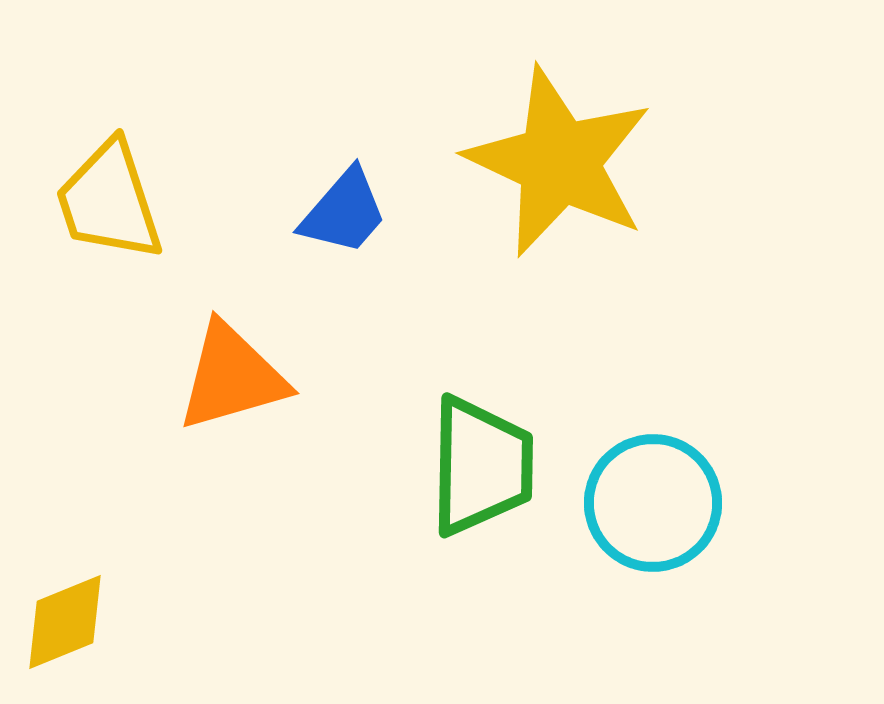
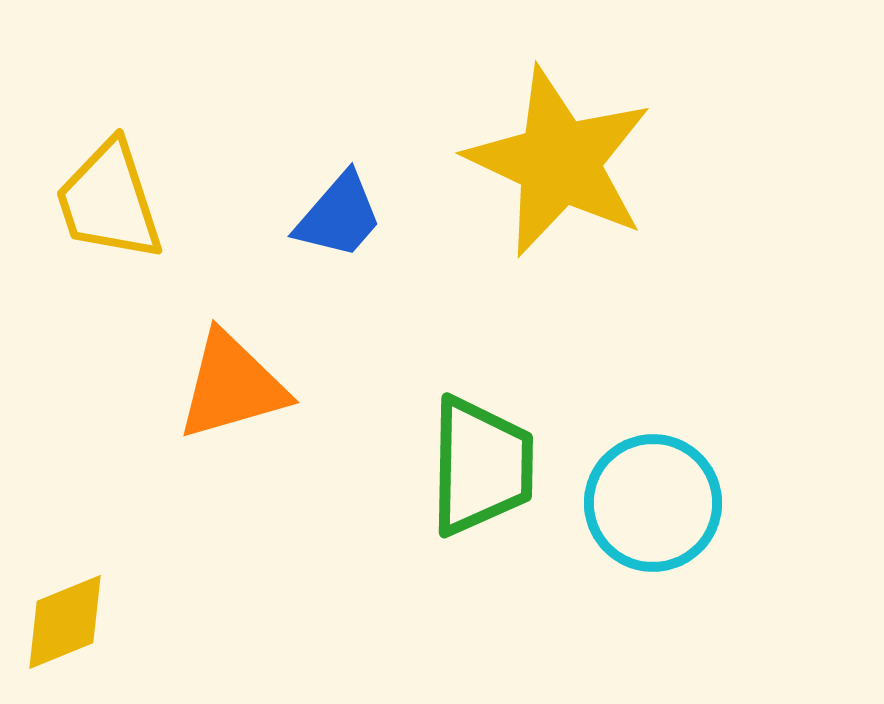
blue trapezoid: moved 5 px left, 4 px down
orange triangle: moved 9 px down
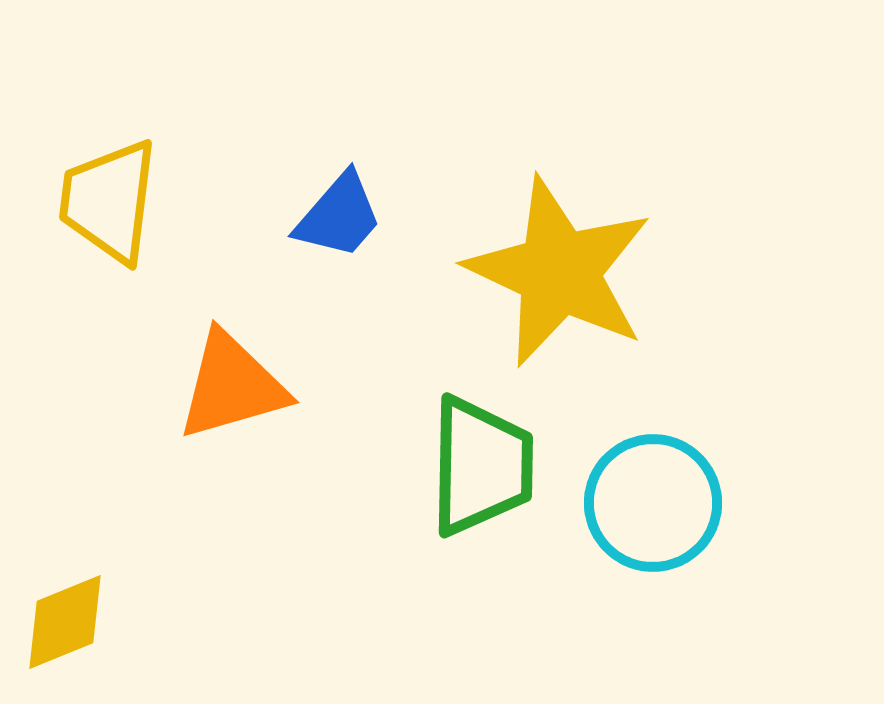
yellow star: moved 110 px down
yellow trapezoid: rotated 25 degrees clockwise
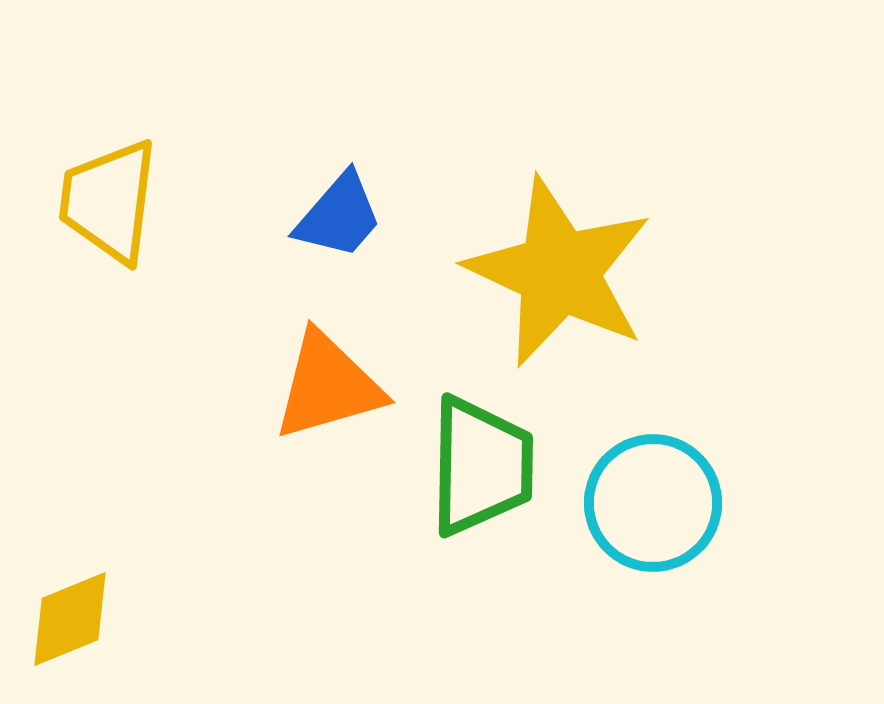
orange triangle: moved 96 px right
yellow diamond: moved 5 px right, 3 px up
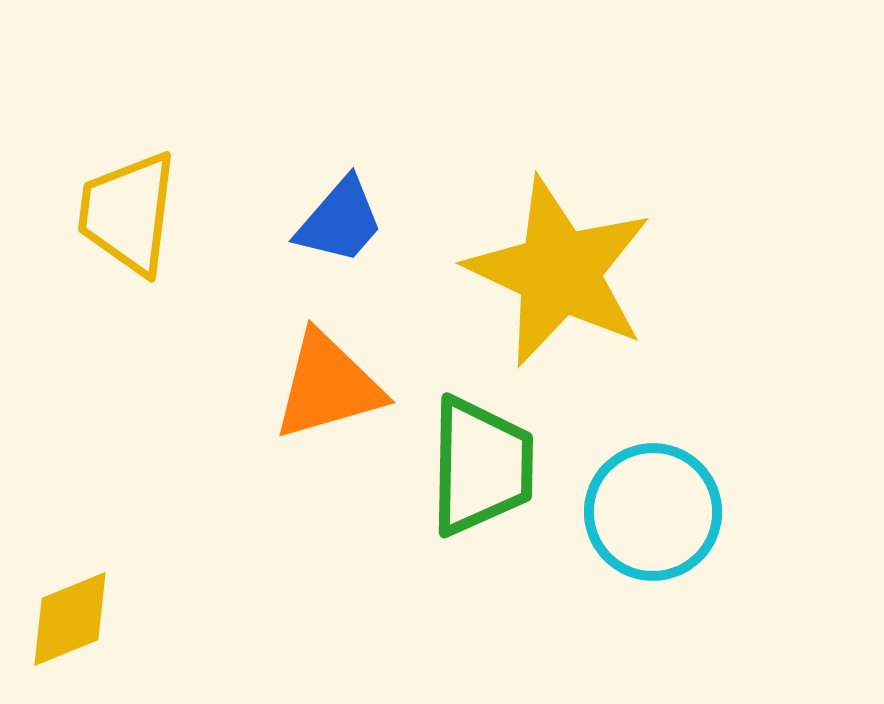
yellow trapezoid: moved 19 px right, 12 px down
blue trapezoid: moved 1 px right, 5 px down
cyan circle: moved 9 px down
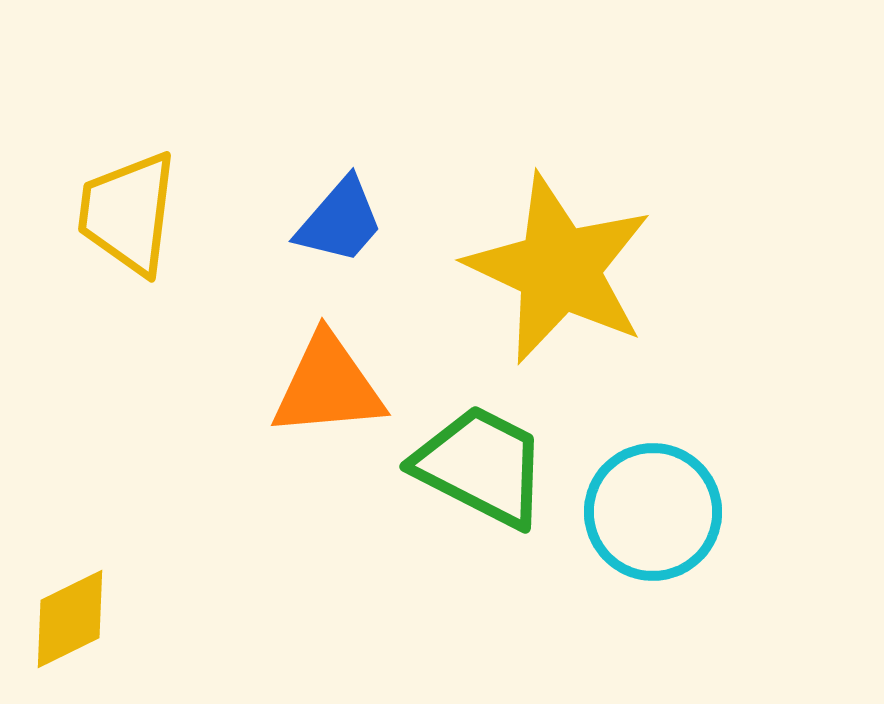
yellow star: moved 3 px up
orange triangle: rotated 11 degrees clockwise
green trapezoid: rotated 64 degrees counterclockwise
yellow diamond: rotated 4 degrees counterclockwise
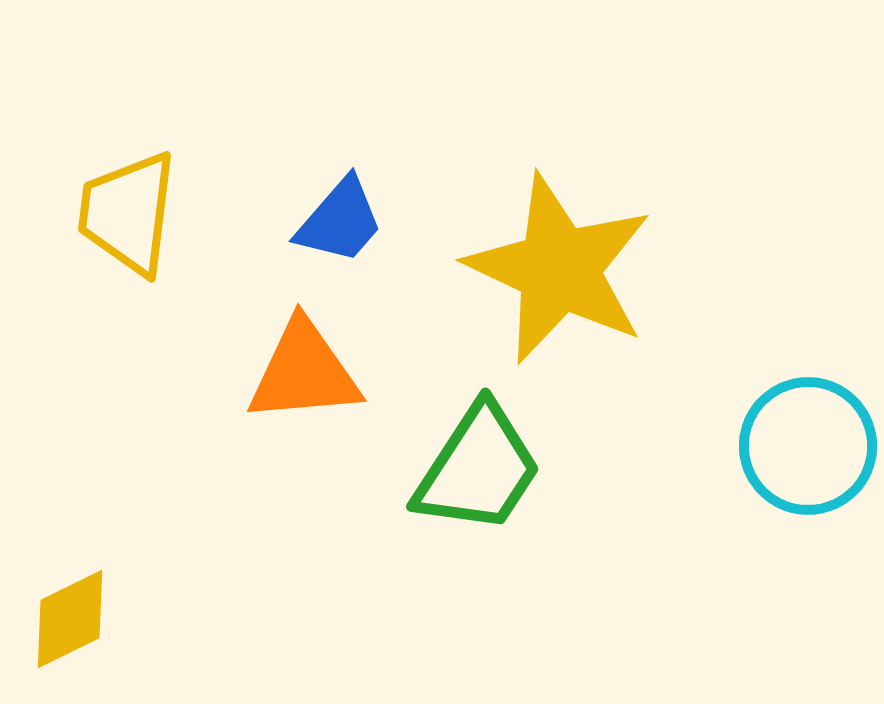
orange triangle: moved 24 px left, 14 px up
green trapezoid: moved 3 px left, 3 px down; rotated 96 degrees clockwise
cyan circle: moved 155 px right, 66 px up
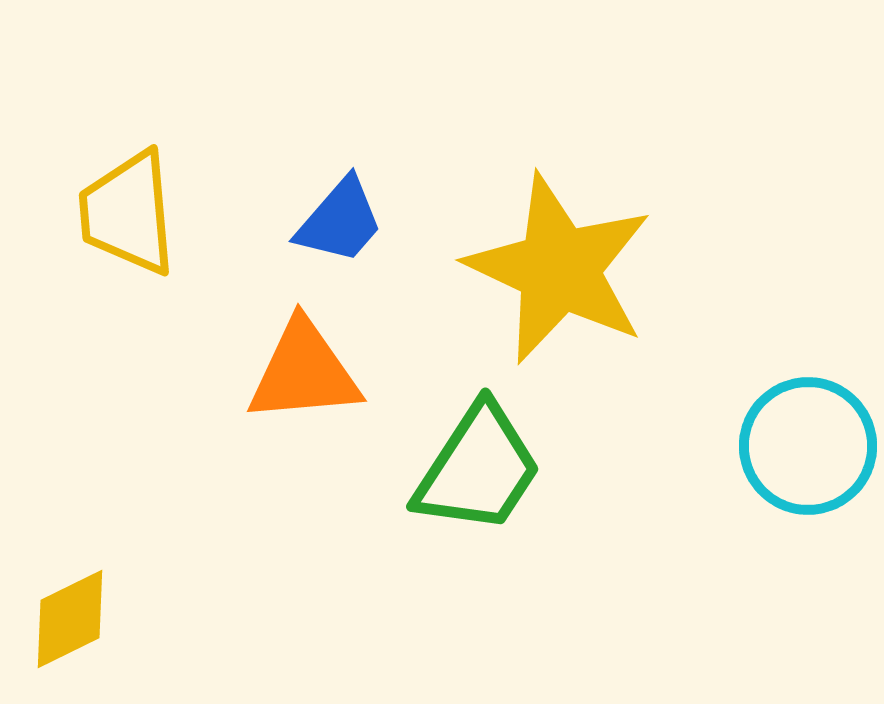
yellow trapezoid: rotated 12 degrees counterclockwise
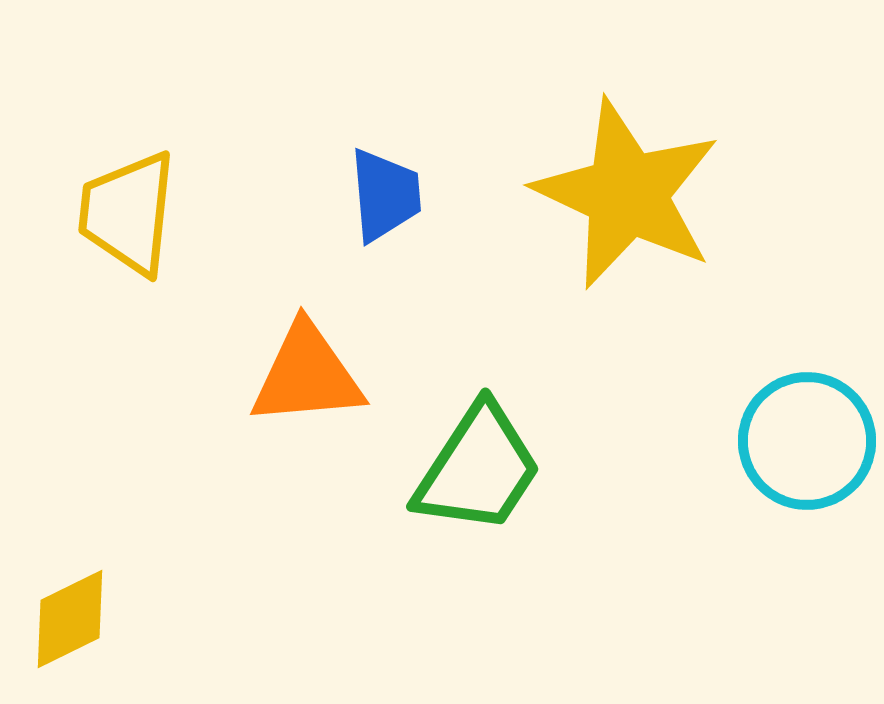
yellow trapezoid: rotated 11 degrees clockwise
blue trapezoid: moved 45 px right, 26 px up; rotated 46 degrees counterclockwise
yellow star: moved 68 px right, 75 px up
orange triangle: moved 3 px right, 3 px down
cyan circle: moved 1 px left, 5 px up
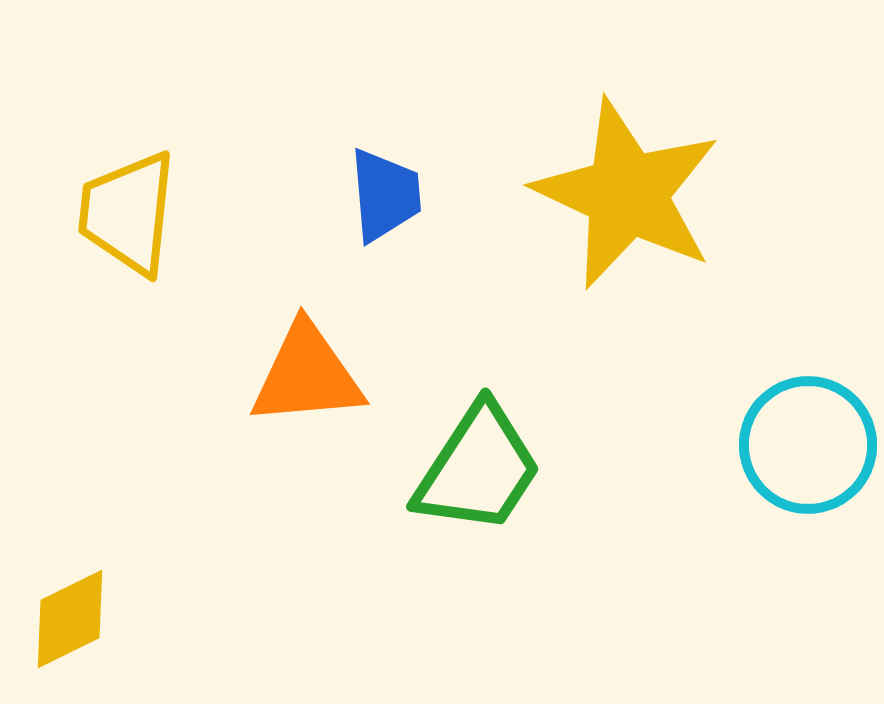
cyan circle: moved 1 px right, 4 px down
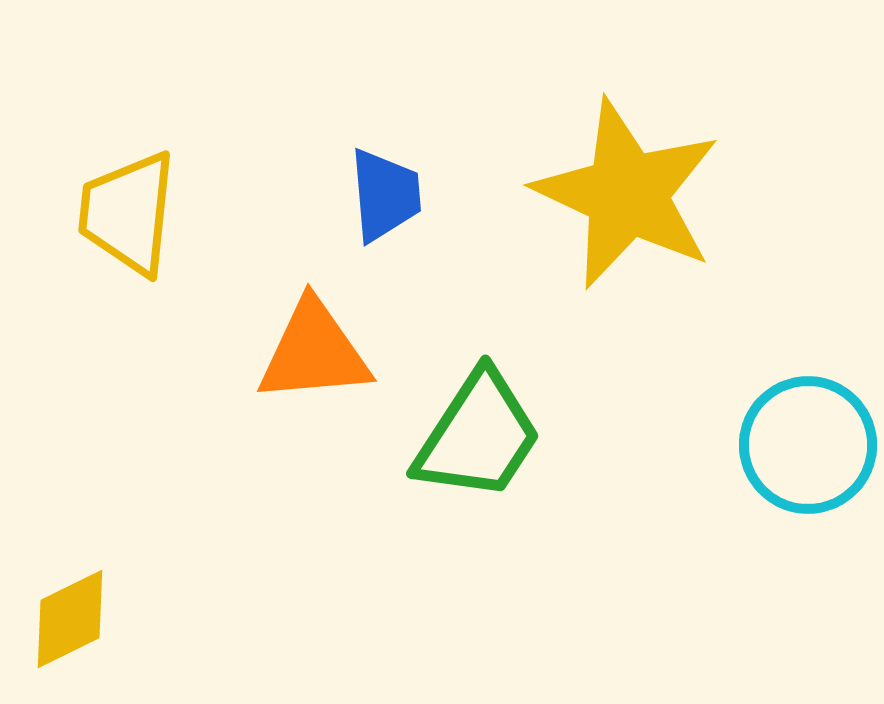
orange triangle: moved 7 px right, 23 px up
green trapezoid: moved 33 px up
